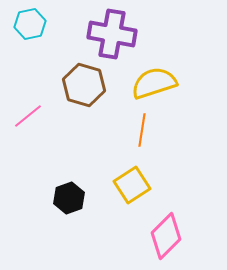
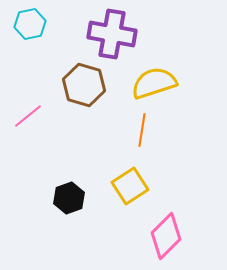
yellow square: moved 2 px left, 1 px down
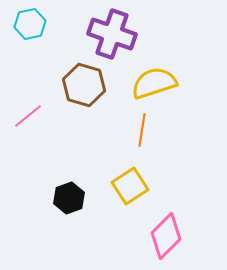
purple cross: rotated 9 degrees clockwise
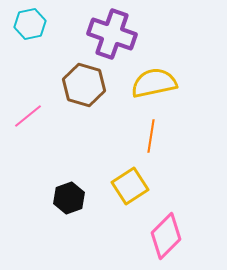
yellow semicircle: rotated 6 degrees clockwise
orange line: moved 9 px right, 6 px down
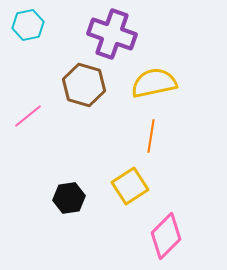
cyan hexagon: moved 2 px left, 1 px down
black hexagon: rotated 12 degrees clockwise
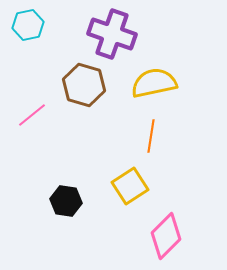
pink line: moved 4 px right, 1 px up
black hexagon: moved 3 px left, 3 px down; rotated 16 degrees clockwise
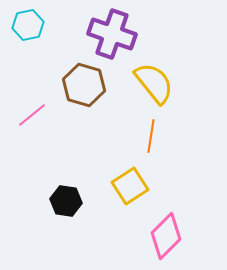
yellow semicircle: rotated 63 degrees clockwise
